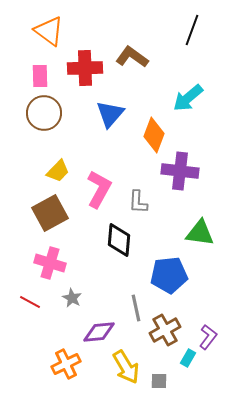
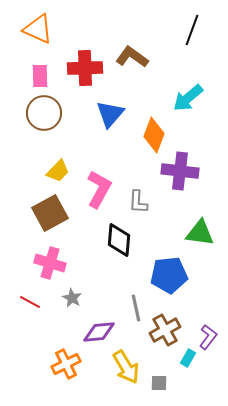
orange triangle: moved 11 px left, 2 px up; rotated 12 degrees counterclockwise
gray square: moved 2 px down
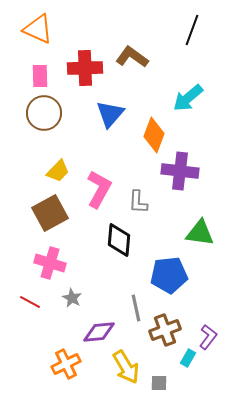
brown cross: rotated 8 degrees clockwise
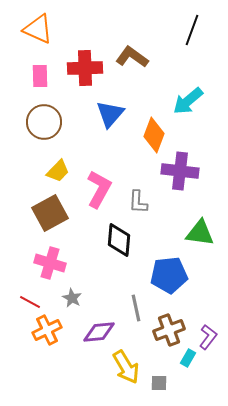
cyan arrow: moved 3 px down
brown circle: moved 9 px down
brown cross: moved 4 px right
orange cross: moved 19 px left, 34 px up
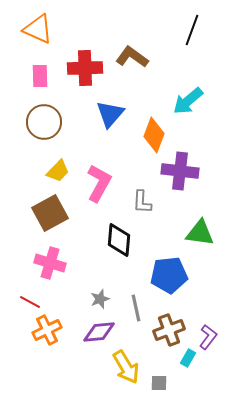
pink L-shape: moved 6 px up
gray L-shape: moved 4 px right
gray star: moved 28 px right, 1 px down; rotated 24 degrees clockwise
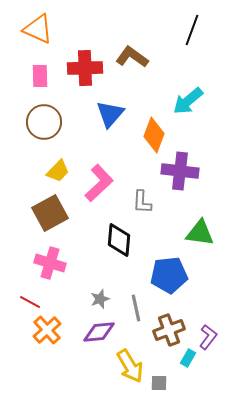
pink L-shape: rotated 18 degrees clockwise
orange cross: rotated 16 degrees counterclockwise
yellow arrow: moved 4 px right, 1 px up
